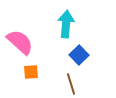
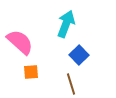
cyan arrow: rotated 16 degrees clockwise
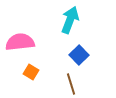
cyan arrow: moved 4 px right, 4 px up
pink semicircle: rotated 48 degrees counterclockwise
orange square: rotated 35 degrees clockwise
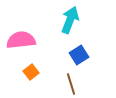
pink semicircle: moved 1 px right, 2 px up
blue square: rotated 12 degrees clockwise
orange square: rotated 21 degrees clockwise
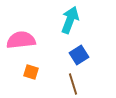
orange square: rotated 35 degrees counterclockwise
brown line: moved 2 px right
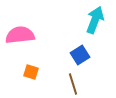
cyan arrow: moved 25 px right
pink semicircle: moved 1 px left, 5 px up
blue square: moved 1 px right
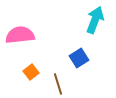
blue square: moved 1 px left, 3 px down
orange square: rotated 35 degrees clockwise
brown line: moved 15 px left
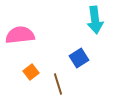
cyan arrow: rotated 152 degrees clockwise
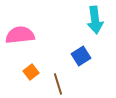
blue square: moved 2 px right, 2 px up
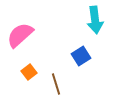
pink semicircle: rotated 36 degrees counterclockwise
orange square: moved 2 px left
brown line: moved 2 px left
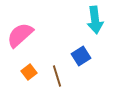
brown line: moved 1 px right, 8 px up
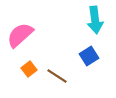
blue square: moved 8 px right
orange square: moved 3 px up
brown line: rotated 40 degrees counterclockwise
